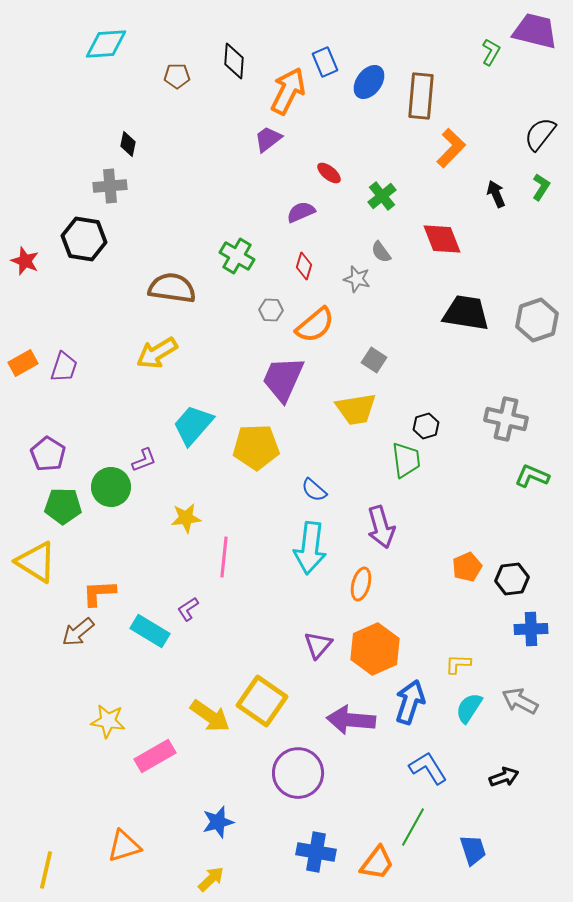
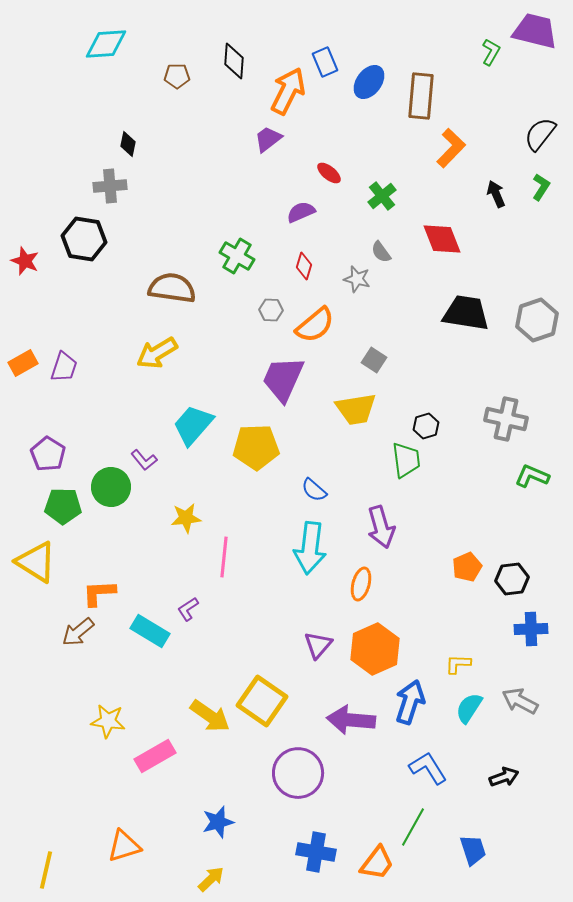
purple L-shape at (144, 460): rotated 72 degrees clockwise
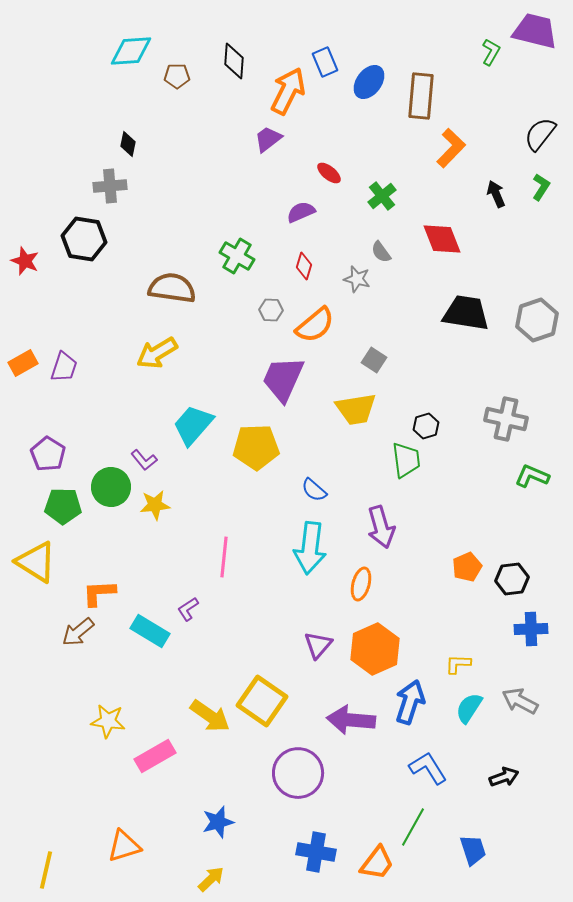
cyan diamond at (106, 44): moved 25 px right, 7 px down
yellow star at (186, 518): moved 31 px left, 13 px up
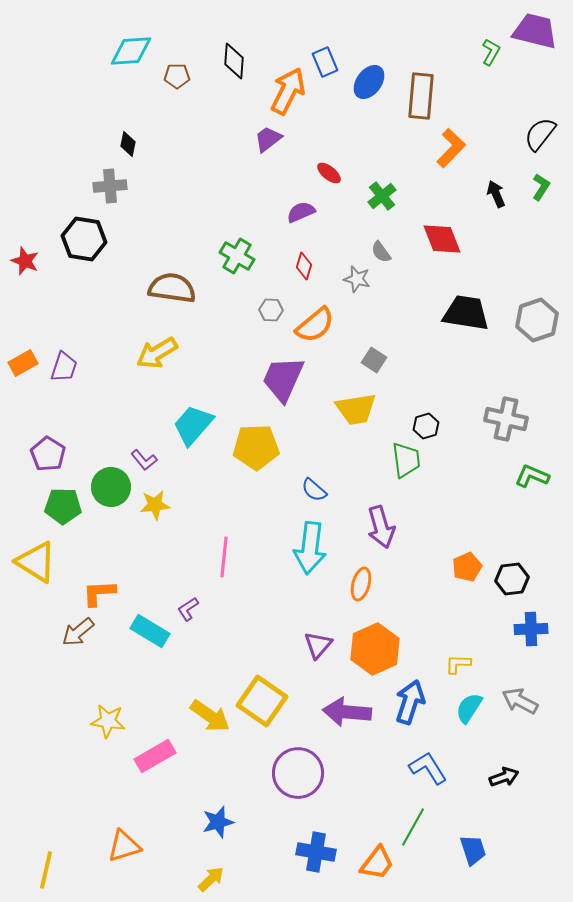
purple arrow at (351, 720): moved 4 px left, 8 px up
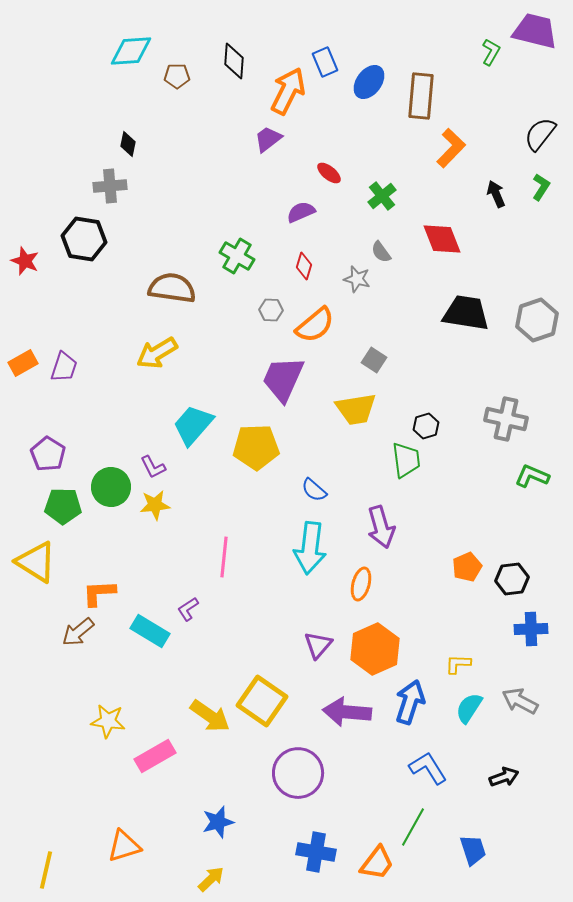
purple L-shape at (144, 460): moved 9 px right, 7 px down; rotated 12 degrees clockwise
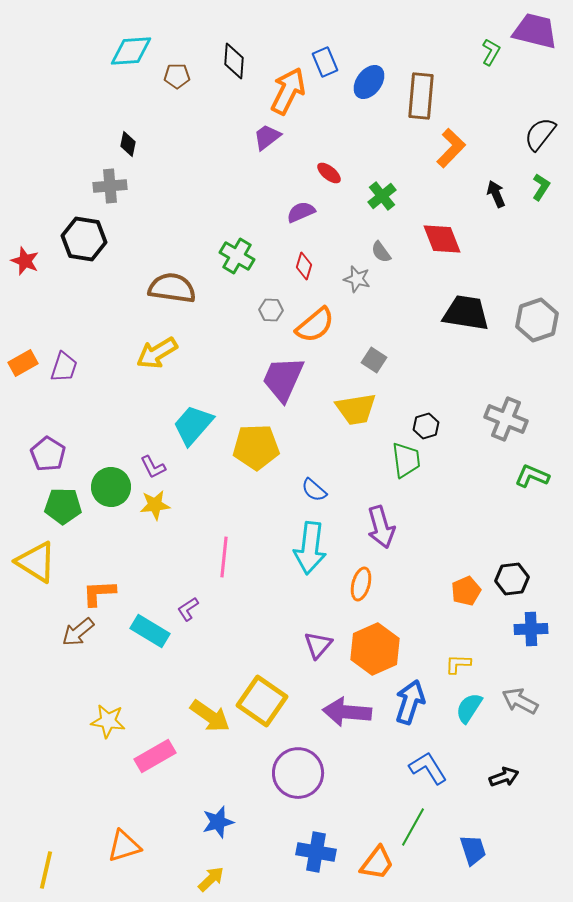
purple trapezoid at (268, 139): moved 1 px left, 2 px up
gray cross at (506, 419): rotated 9 degrees clockwise
orange pentagon at (467, 567): moved 1 px left, 24 px down
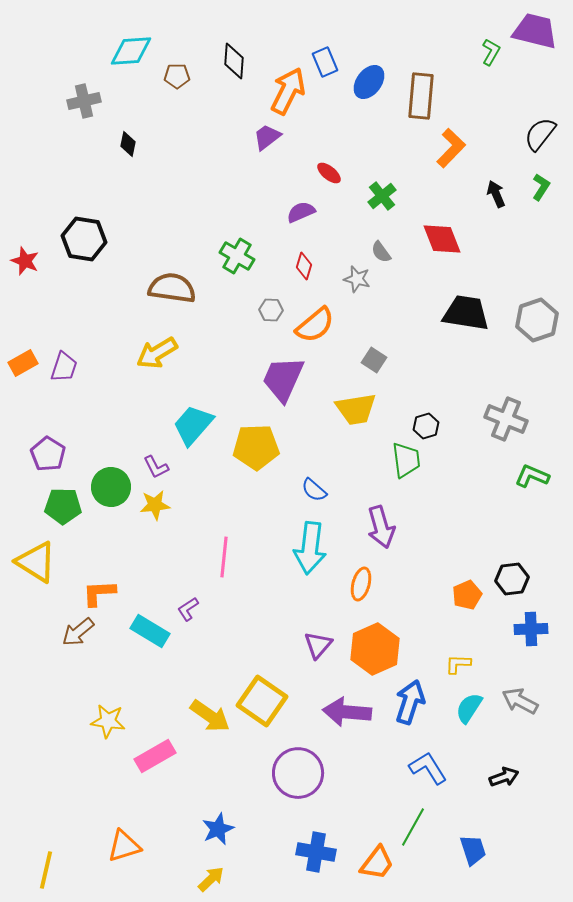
gray cross at (110, 186): moved 26 px left, 85 px up; rotated 8 degrees counterclockwise
purple L-shape at (153, 467): moved 3 px right
orange pentagon at (466, 591): moved 1 px right, 4 px down
blue star at (218, 822): moved 7 px down; rotated 8 degrees counterclockwise
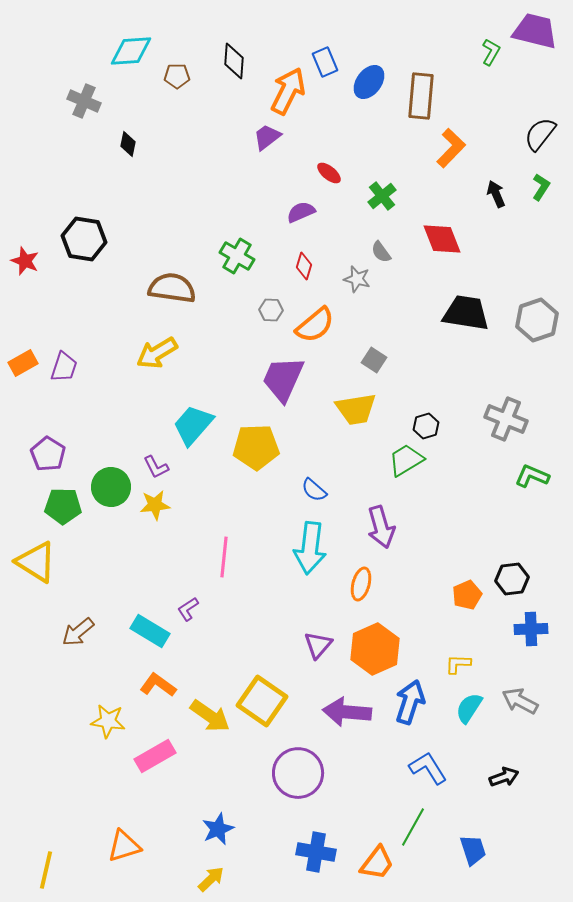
gray cross at (84, 101): rotated 36 degrees clockwise
green trapezoid at (406, 460): rotated 114 degrees counterclockwise
orange L-shape at (99, 593): moved 59 px right, 92 px down; rotated 39 degrees clockwise
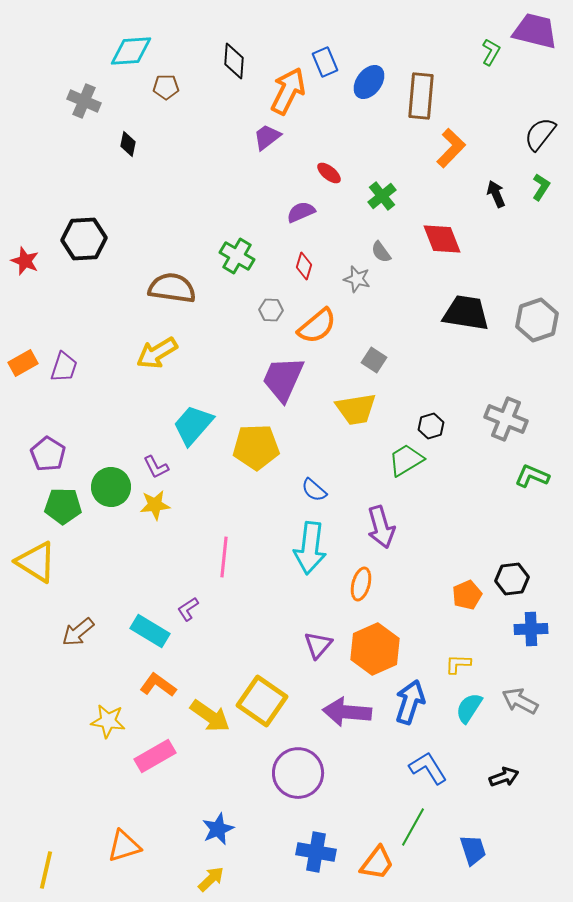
brown pentagon at (177, 76): moved 11 px left, 11 px down
black hexagon at (84, 239): rotated 12 degrees counterclockwise
orange semicircle at (315, 325): moved 2 px right, 1 px down
black hexagon at (426, 426): moved 5 px right
